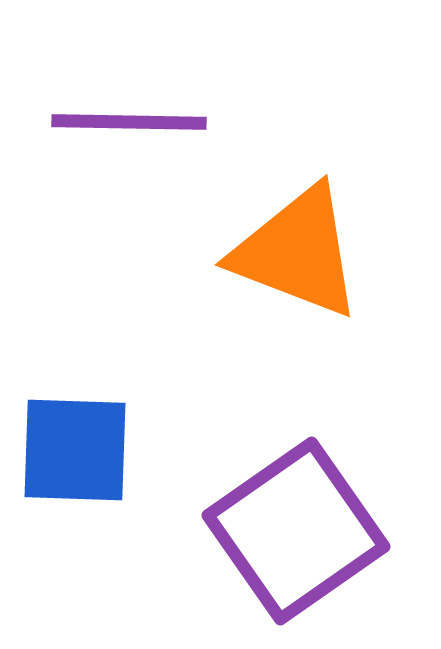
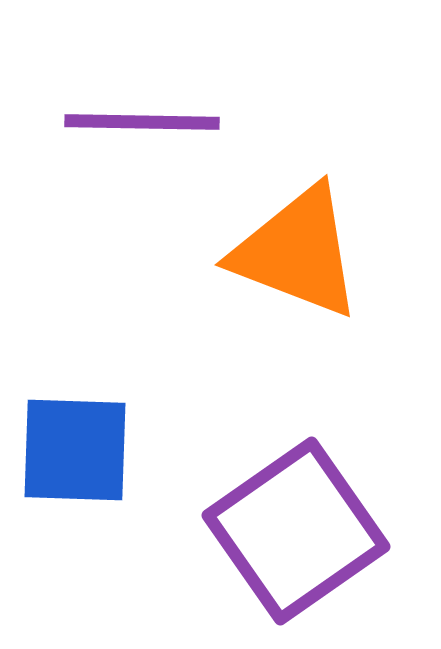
purple line: moved 13 px right
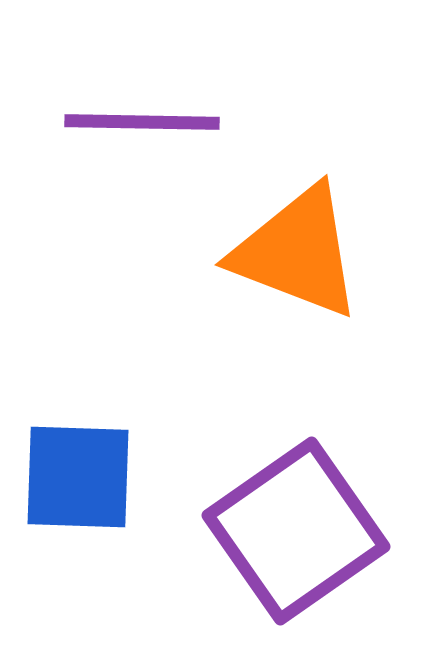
blue square: moved 3 px right, 27 px down
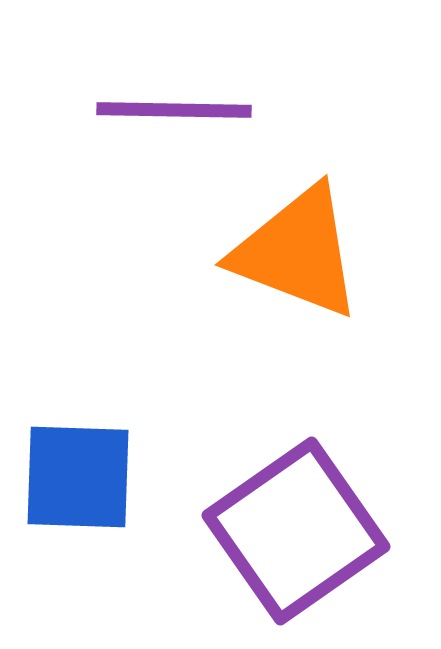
purple line: moved 32 px right, 12 px up
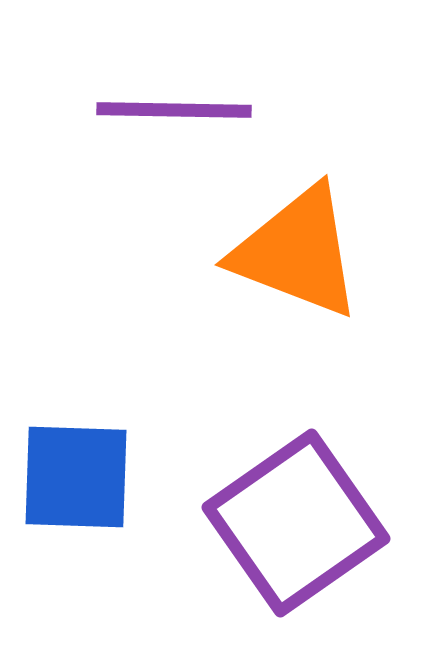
blue square: moved 2 px left
purple square: moved 8 px up
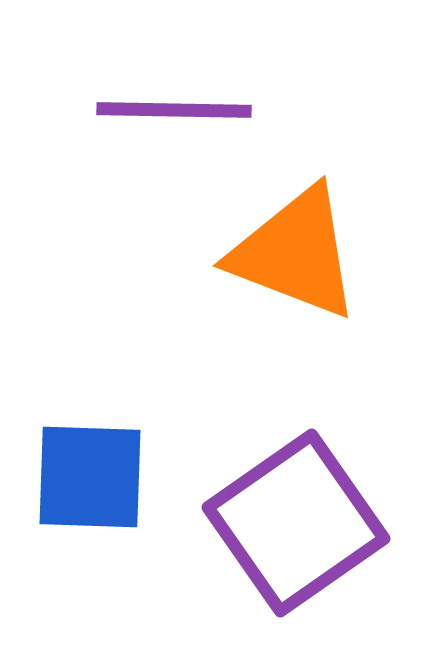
orange triangle: moved 2 px left, 1 px down
blue square: moved 14 px right
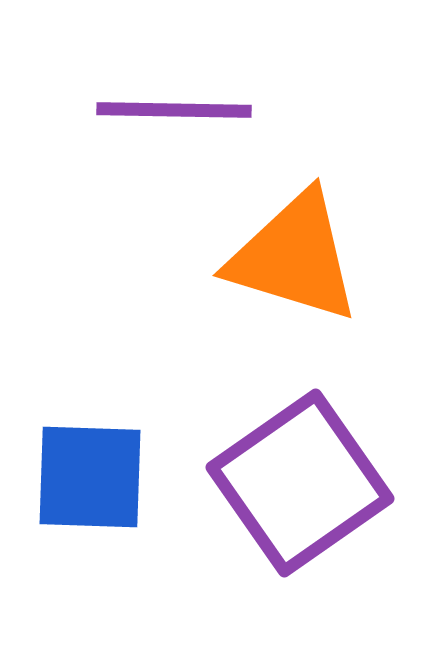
orange triangle: moved 1 px left, 4 px down; rotated 4 degrees counterclockwise
purple square: moved 4 px right, 40 px up
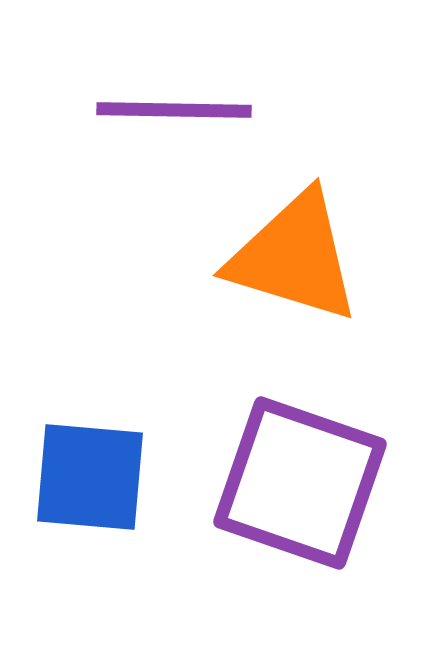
blue square: rotated 3 degrees clockwise
purple square: rotated 36 degrees counterclockwise
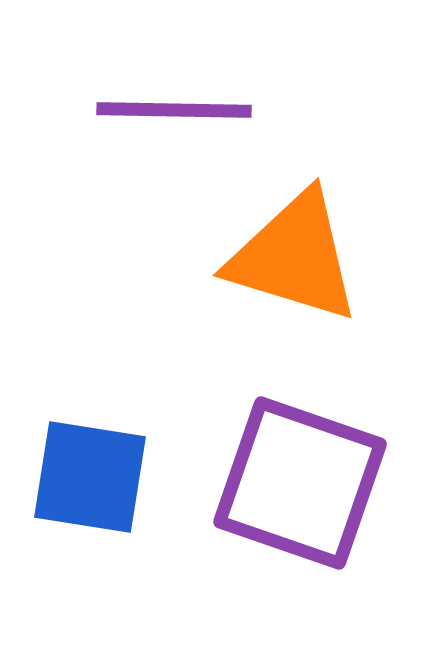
blue square: rotated 4 degrees clockwise
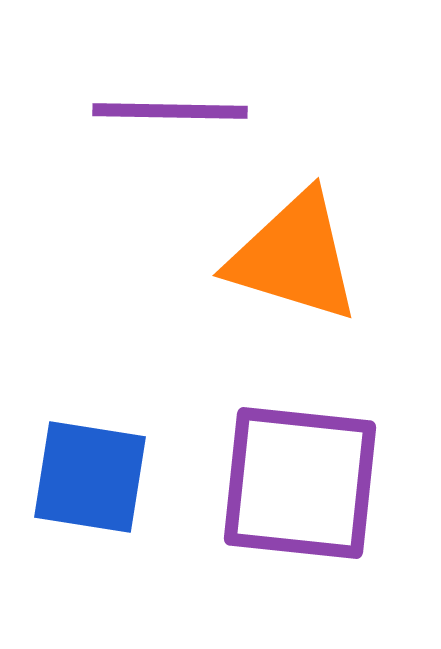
purple line: moved 4 px left, 1 px down
purple square: rotated 13 degrees counterclockwise
